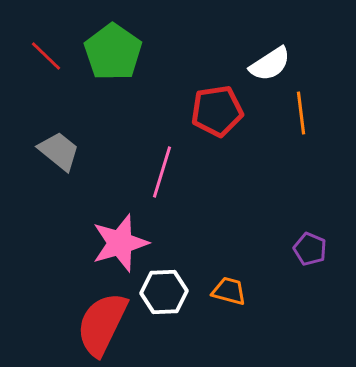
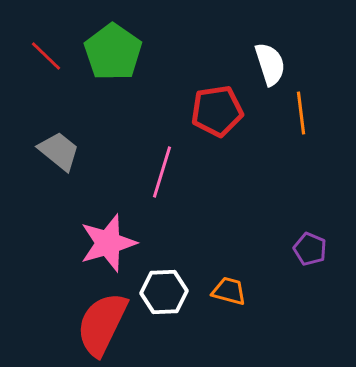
white semicircle: rotated 75 degrees counterclockwise
pink star: moved 12 px left
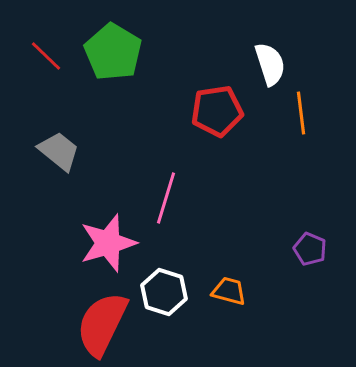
green pentagon: rotated 4 degrees counterclockwise
pink line: moved 4 px right, 26 px down
white hexagon: rotated 21 degrees clockwise
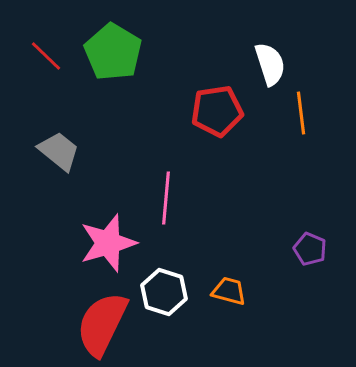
pink line: rotated 12 degrees counterclockwise
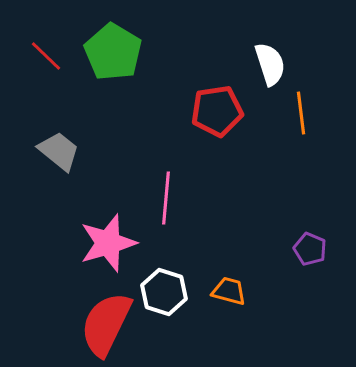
red semicircle: moved 4 px right
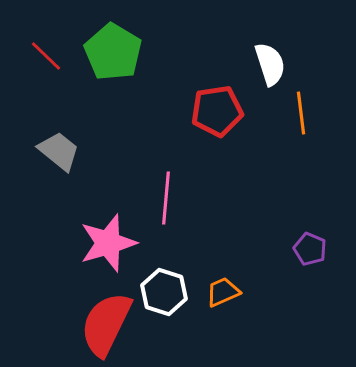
orange trapezoid: moved 6 px left, 1 px down; rotated 39 degrees counterclockwise
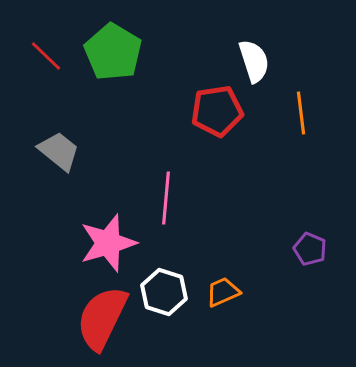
white semicircle: moved 16 px left, 3 px up
red semicircle: moved 4 px left, 6 px up
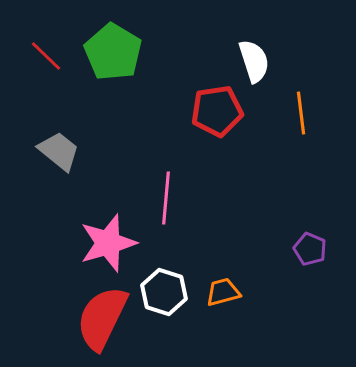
orange trapezoid: rotated 9 degrees clockwise
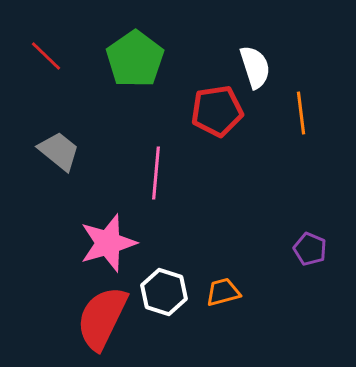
green pentagon: moved 22 px right, 7 px down; rotated 6 degrees clockwise
white semicircle: moved 1 px right, 6 px down
pink line: moved 10 px left, 25 px up
